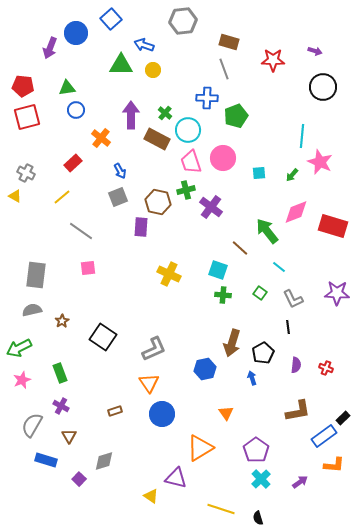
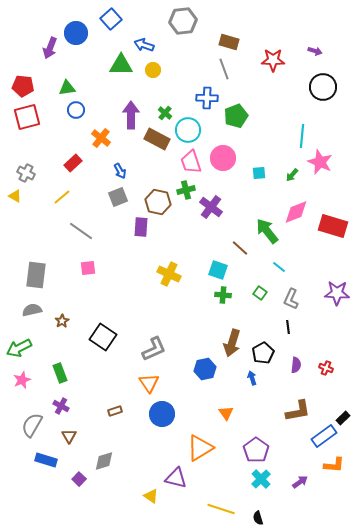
gray L-shape at (293, 299): moved 2 px left; rotated 50 degrees clockwise
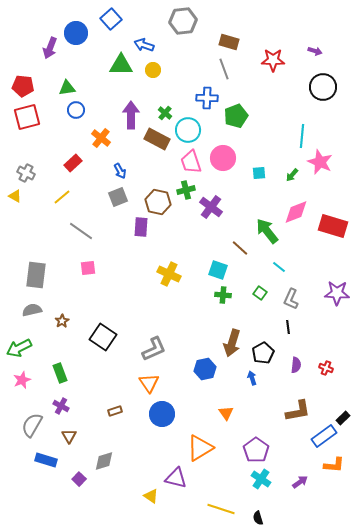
cyan cross at (261, 479): rotated 12 degrees counterclockwise
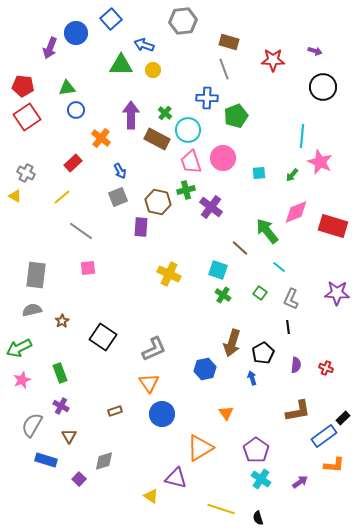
red square at (27, 117): rotated 20 degrees counterclockwise
green cross at (223, 295): rotated 28 degrees clockwise
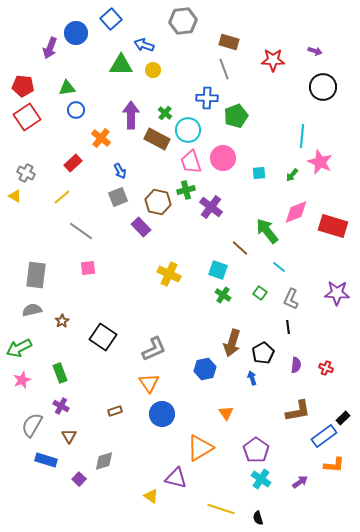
purple rectangle at (141, 227): rotated 48 degrees counterclockwise
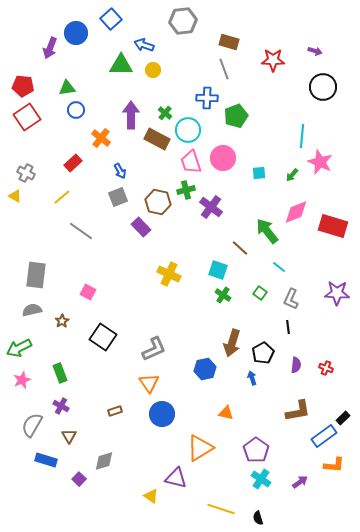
pink square at (88, 268): moved 24 px down; rotated 35 degrees clockwise
orange triangle at (226, 413): rotated 42 degrees counterclockwise
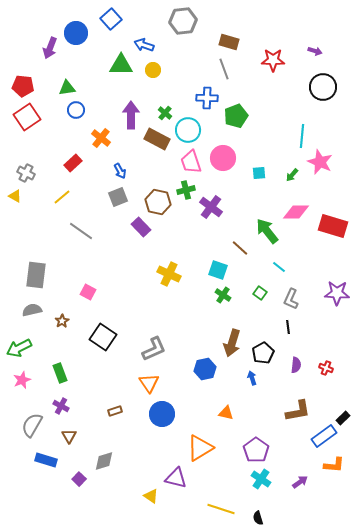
pink diamond at (296, 212): rotated 20 degrees clockwise
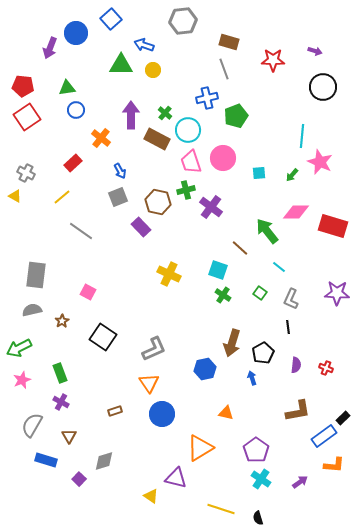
blue cross at (207, 98): rotated 15 degrees counterclockwise
purple cross at (61, 406): moved 4 px up
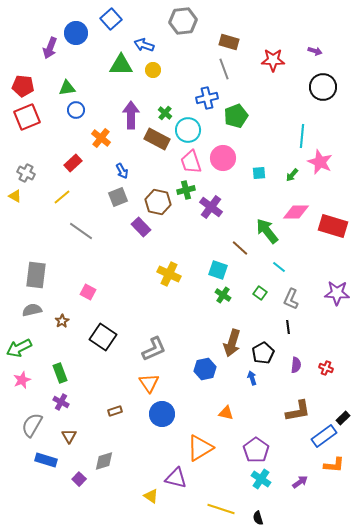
red square at (27, 117): rotated 12 degrees clockwise
blue arrow at (120, 171): moved 2 px right
